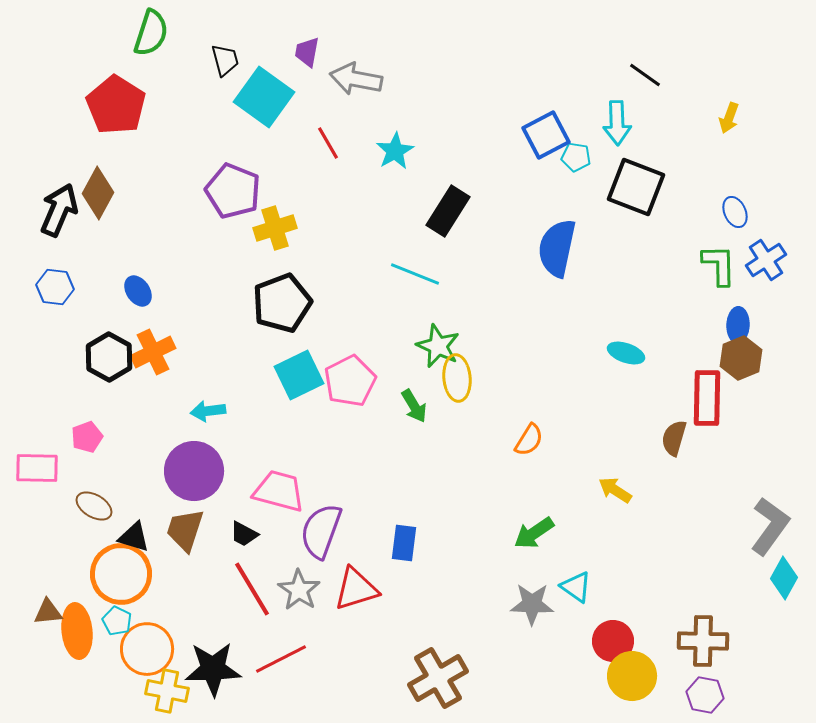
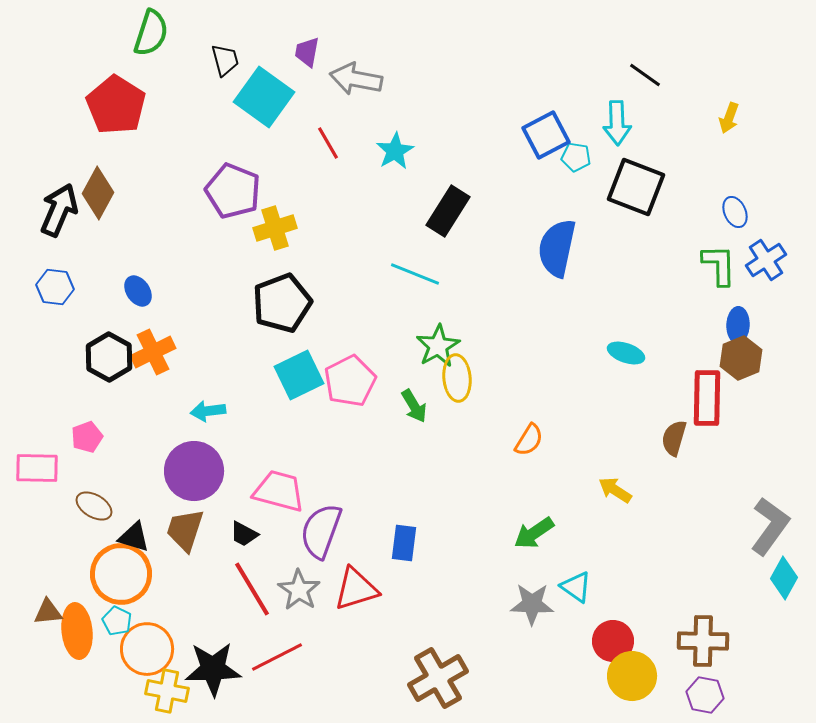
green star at (438, 346): rotated 18 degrees clockwise
red line at (281, 659): moved 4 px left, 2 px up
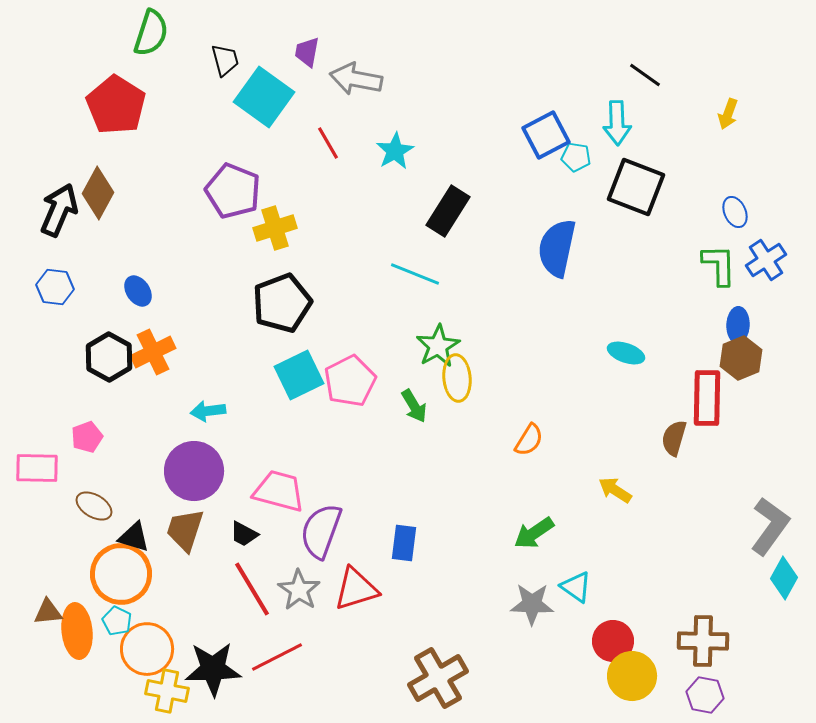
yellow arrow at (729, 118): moved 1 px left, 4 px up
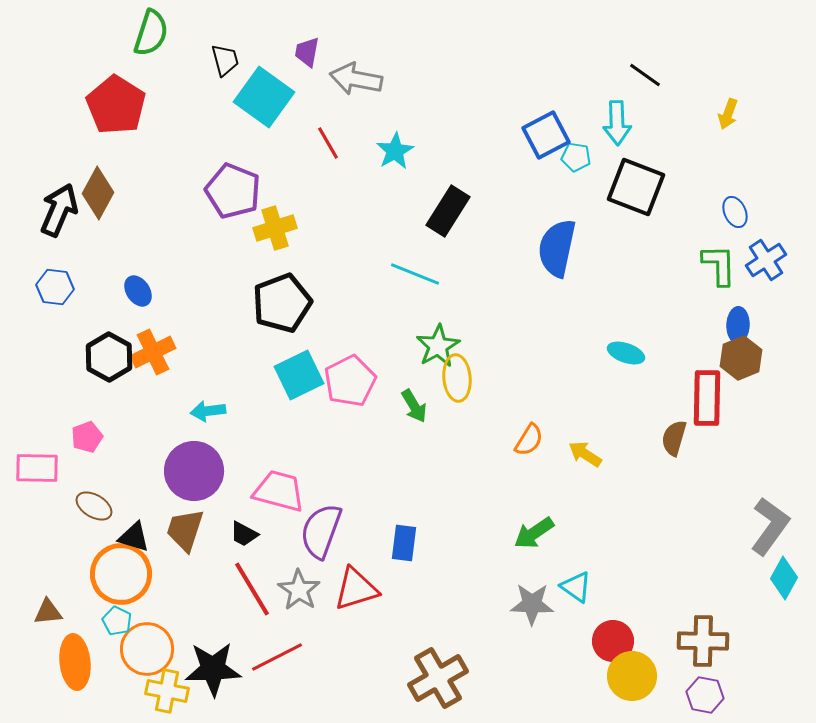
yellow arrow at (615, 490): moved 30 px left, 36 px up
orange ellipse at (77, 631): moved 2 px left, 31 px down
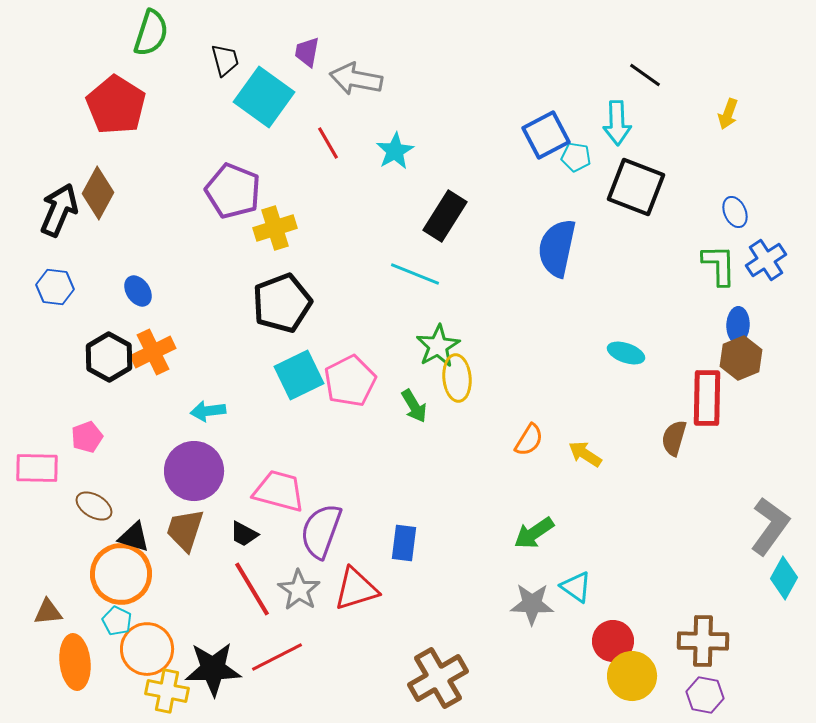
black rectangle at (448, 211): moved 3 px left, 5 px down
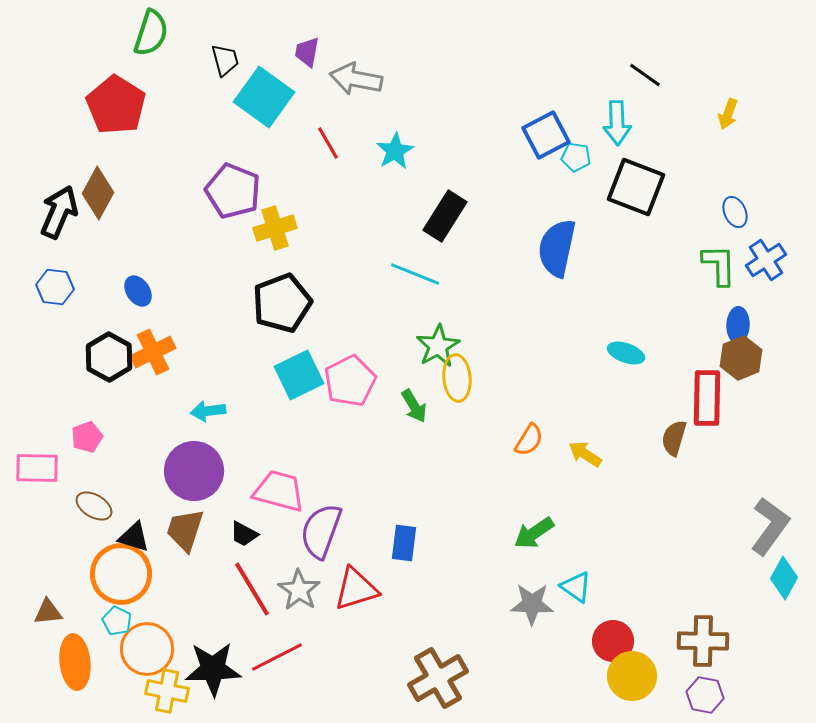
black arrow at (59, 210): moved 2 px down
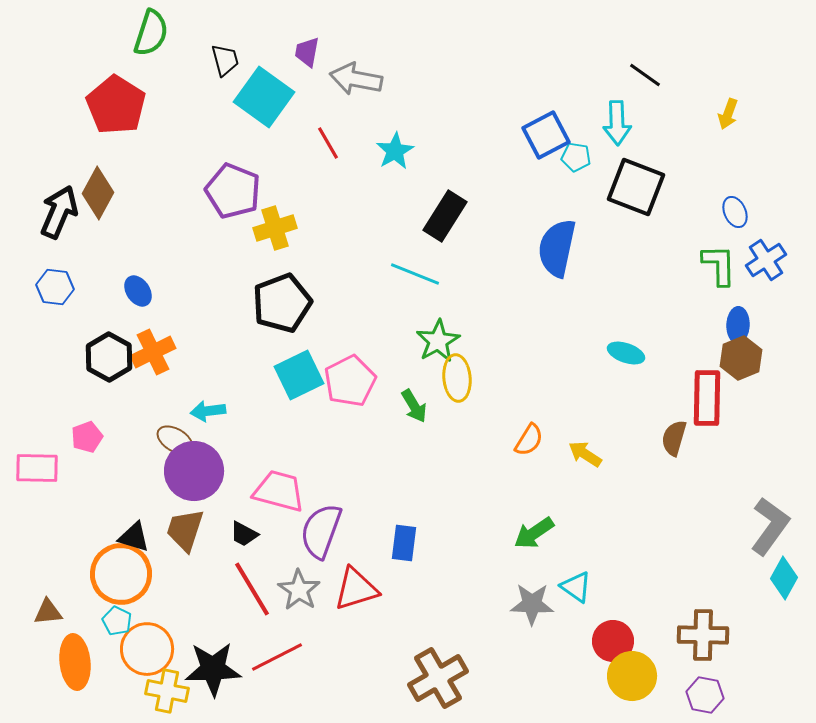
green star at (438, 346): moved 5 px up
brown ellipse at (94, 506): moved 81 px right, 66 px up
brown cross at (703, 641): moved 6 px up
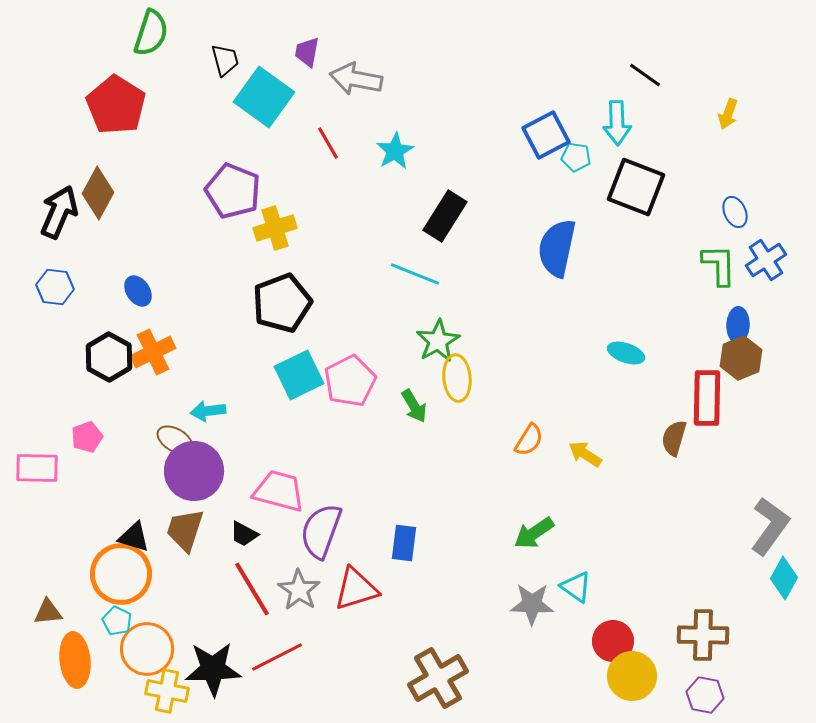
orange ellipse at (75, 662): moved 2 px up
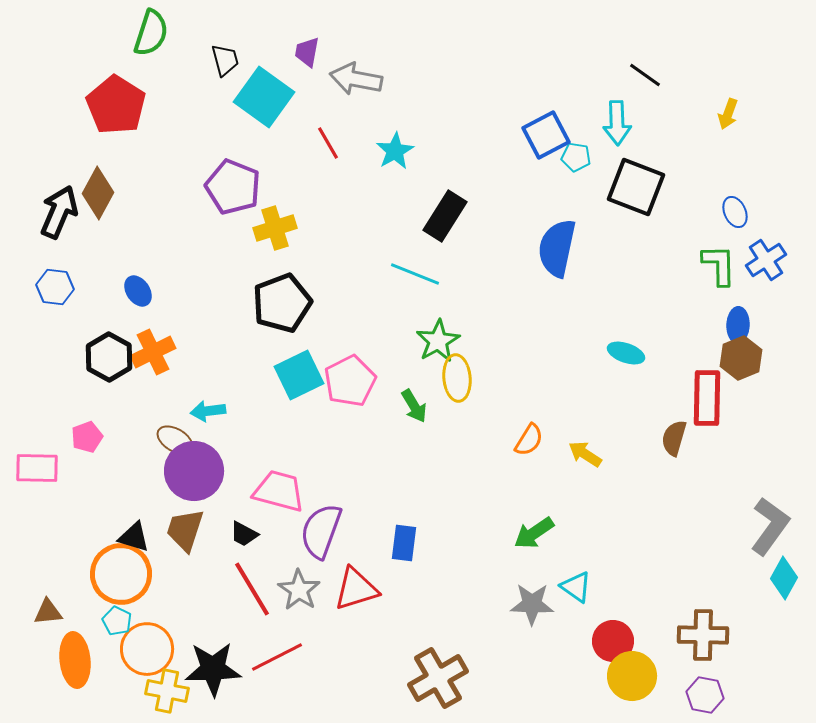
purple pentagon at (233, 191): moved 4 px up
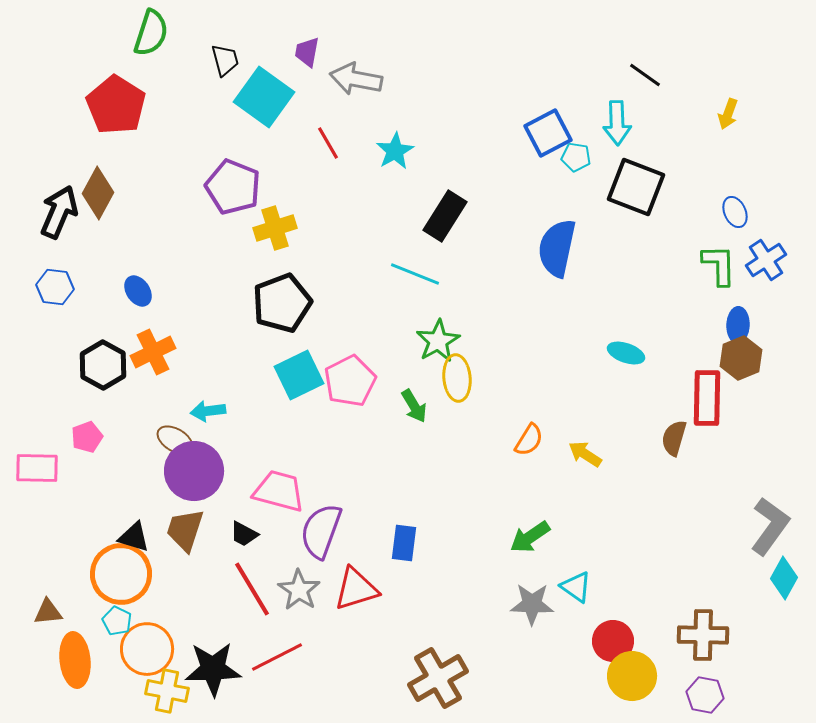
blue square at (546, 135): moved 2 px right, 2 px up
black hexagon at (109, 357): moved 6 px left, 8 px down
green arrow at (534, 533): moved 4 px left, 4 px down
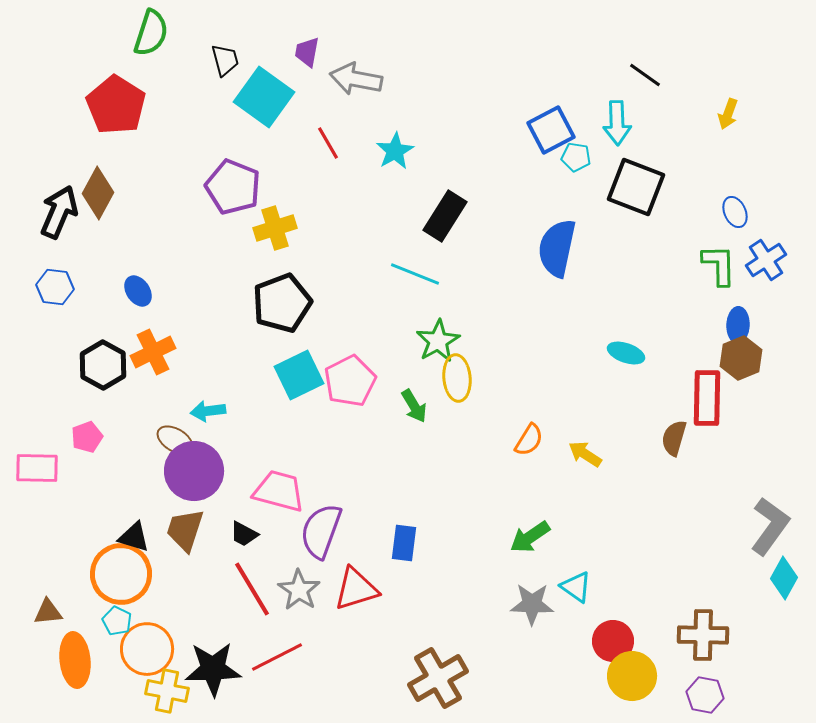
blue square at (548, 133): moved 3 px right, 3 px up
